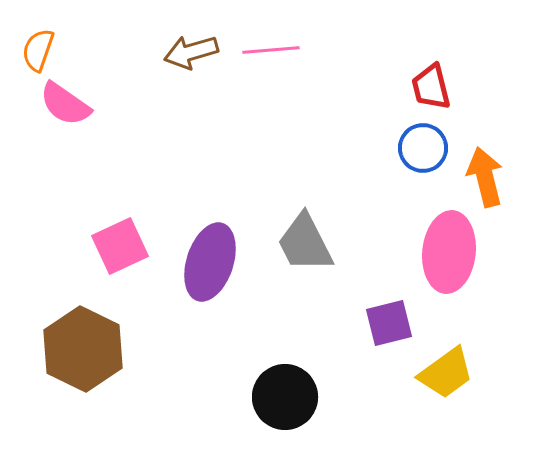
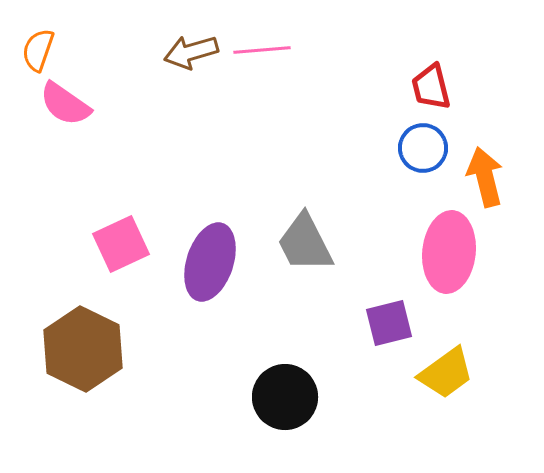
pink line: moved 9 px left
pink square: moved 1 px right, 2 px up
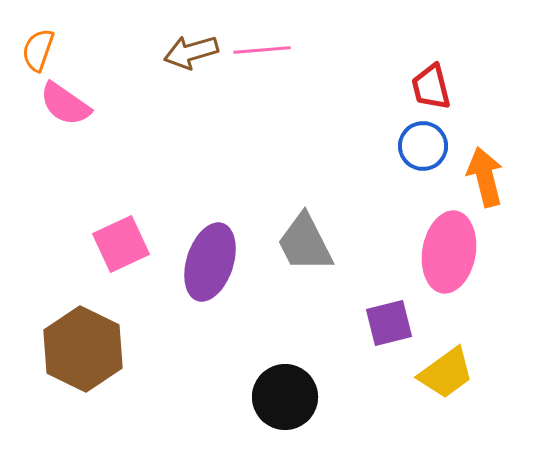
blue circle: moved 2 px up
pink ellipse: rotated 4 degrees clockwise
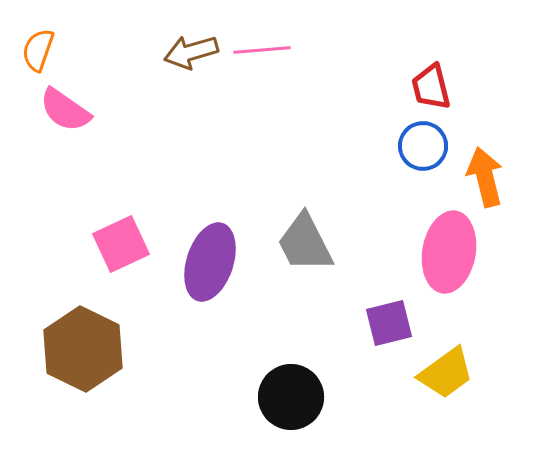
pink semicircle: moved 6 px down
black circle: moved 6 px right
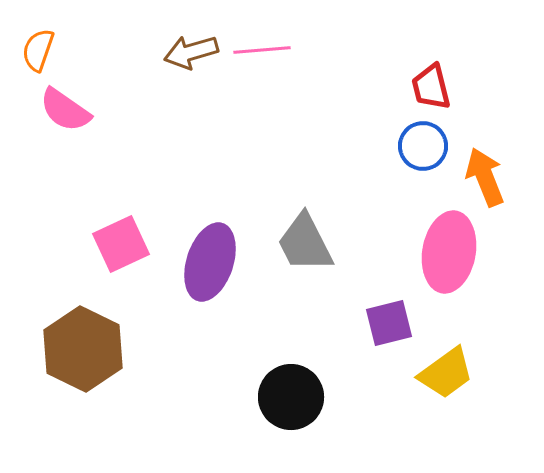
orange arrow: rotated 8 degrees counterclockwise
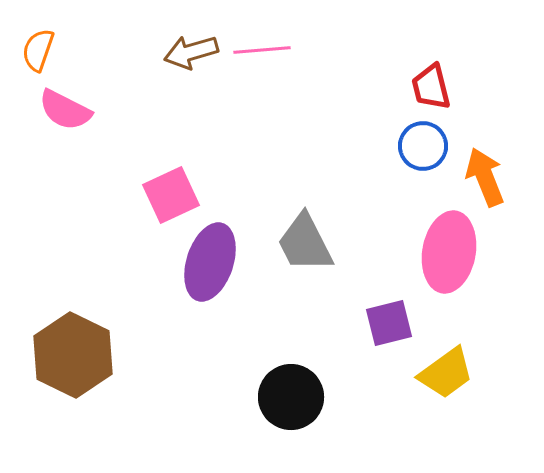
pink semicircle: rotated 8 degrees counterclockwise
pink square: moved 50 px right, 49 px up
brown hexagon: moved 10 px left, 6 px down
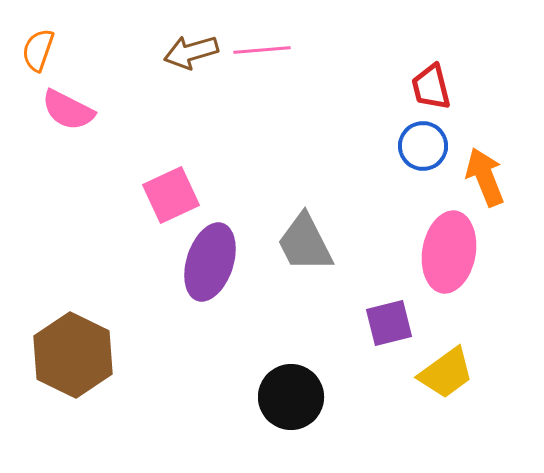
pink semicircle: moved 3 px right
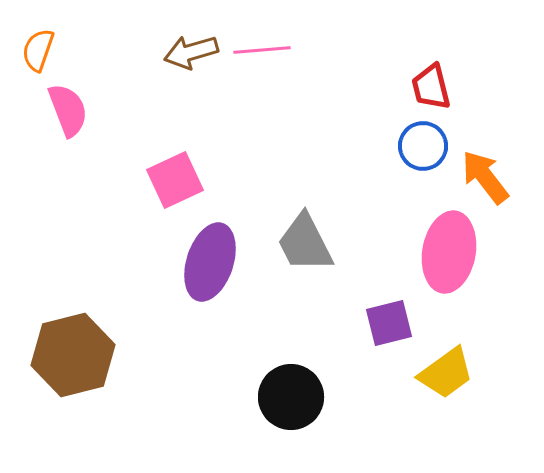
pink semicircle: rotated 138 degrees counterclockwise
orange arrow: rotated 16 degrees counterclockwise
pink square: moved 4 px right, 15 px up
brown hexagon: rotated 20 degrees clockwise
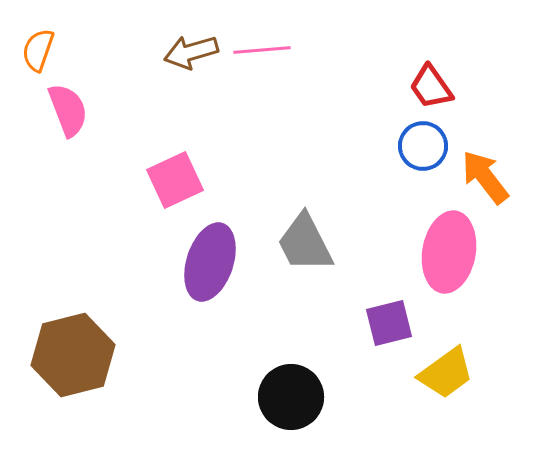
red trapezoid: rotated 21 degrees counterclockwise
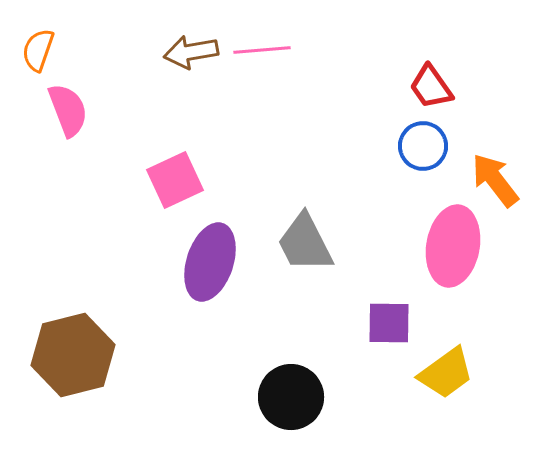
brown arrow: rotated 6 degrees clockwise
orange arrow: moved 10 px right, 3 px down
pink ellipse: moved 4 px right, 6 px up
purple square: rotated 15 degrees clockwise
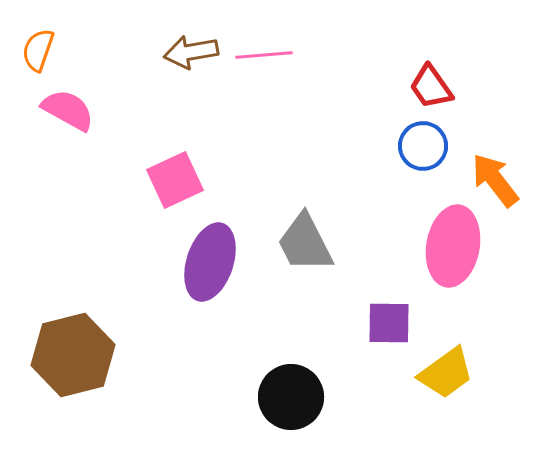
pink line: moved 2 px right, 5 px down
pink semicircle: rotated 40 degrees counterclockwise
